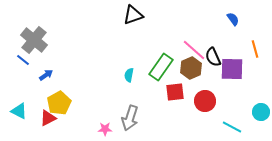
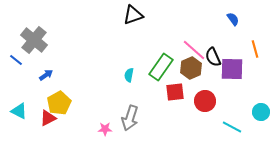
blue line: moved 7 px left
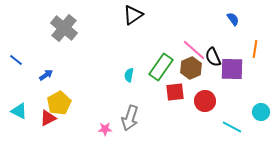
black triangle: rotated 15 degrees counterclockwise
gray cross: moved 30 px right, 12 px up
orange line: rotated 24 degrees clockwise
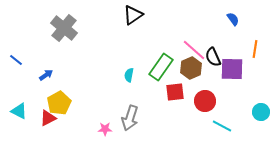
cyan line: moved 10 px left, 1 px up
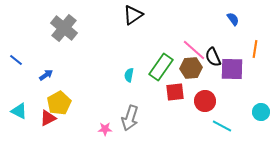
brown hexagon: rotated 20 degrees clockwise
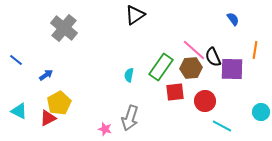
black triangle: moved 2 px right
orange line: moved 1 px down
pink star: rotated 16 degrees clockwise
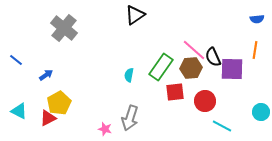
blue semicircle: moved 24 px right; rotated 120 degrees clockwise
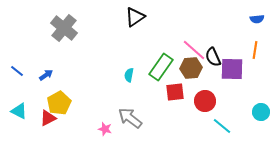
black triangle: moved 2 px down
blue line: moved 1 px right, 11 px down
gray arrow: rotated 110 degrees clockwise
cyan line: rotated 12 degrees clockwise
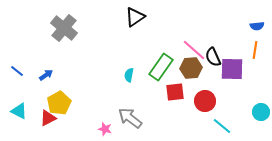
blue semicircle: moved 7 px down
